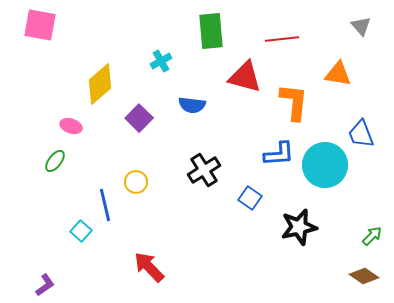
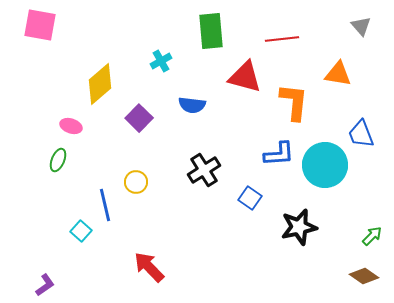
green ellipse: moved 3 px right, 1 px up; rotated 15 degrees counterclockwise
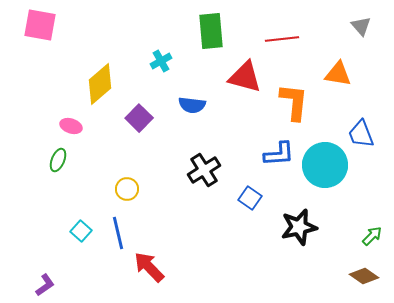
yellow circle: moved 9 px left, 7 px down
blue line: moved 13 px right, 28 px down
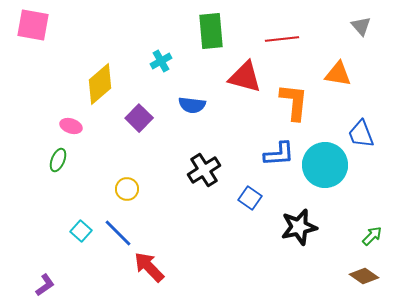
pink square: moved 7 px left
blue line: rotated 32 degrees counterclockwise
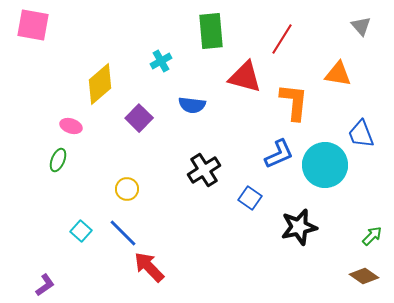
red line: rotated 52 degrees counterclockwise
blue L-shape: rotated 20 degrees counterclockwise
blue line: moved 5 px right
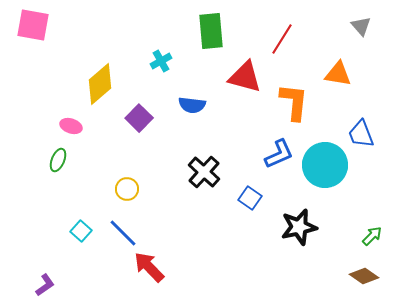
black cross: moved 2 px down; rotated 16 degrees counterclockwise
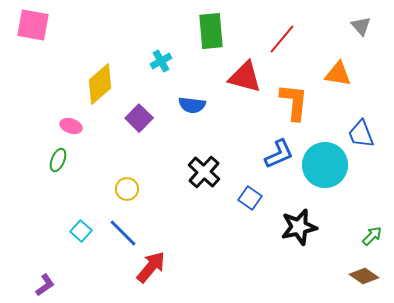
red line: rotated 8 degrees clockwise
red arrow: moved 2 px right; rotated 84 degrees clockwise
